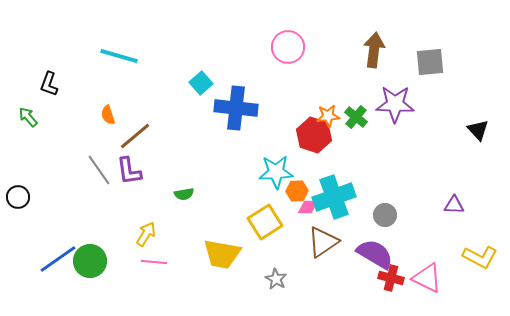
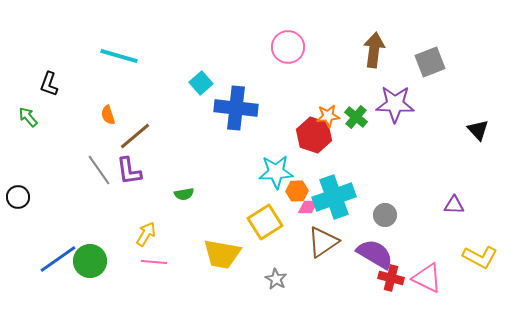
gray square: rotated 16 degrees counterclockwise
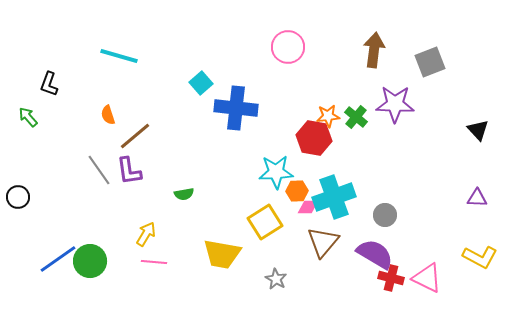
red hexagon: moved 3 px down; rotated 8 degrees counterclockwise
purple triangle: moved 23 px right, 7 px up
brown triangle: rotated 16 degrees counterclockwise
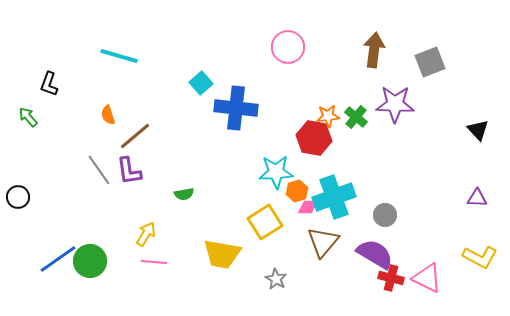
orange hexagon: rotated 15 degrees counterclockwise
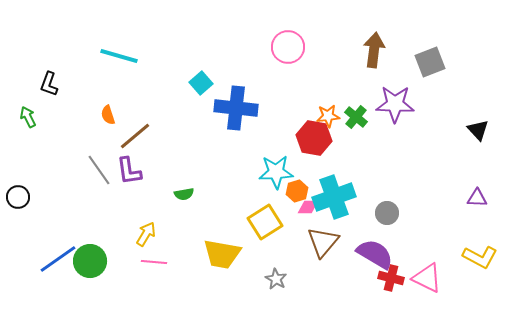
green arrow: rotated 15 degrees clockwise
gray circle: moved 2 px right, 2 px up
